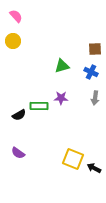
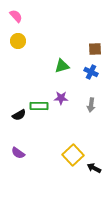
yellow circle: moved 5 px right
gray arrow: moved 4 px left, 7 px down
yellow square: moved 4 px up; rotated 25 degrees clockwise
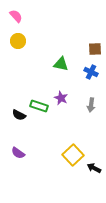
green triangle: moved 1 px left, 2 px up; rotated 28 degrees clockwise
purple star: rotated 24 degrees clockwise
green rectangle: rotated 18 degrees clockwise
black semicircle: rotated 56 degrees clockwise
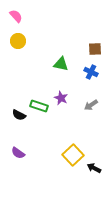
gray arrow: rotated 48 degrees clockwise
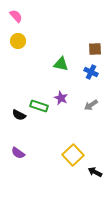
black arrow: moved 1 px right, 4 px down
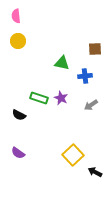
pink semicircle: rotated 144 degrees counterclockwise
green triangle: moved 1 px right, 1 px up
blue cross: moved 6 px left, 4 px down; rotated 32 degrees counterclockwise
green rectangle: moved 8 px up
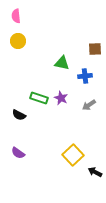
gray arrow: moved 2 px left
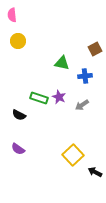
pink semicircle: moved 4 px left, 1 px up
brown square: rotated 24 degrees counterclockwise
purple star: moved 2 px left, 1 px up
gray arrow: moved 7 px left
purple semicircle: moved 4 px up
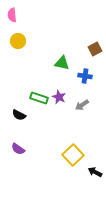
blue cross: rotated 16 degrees clockwise
